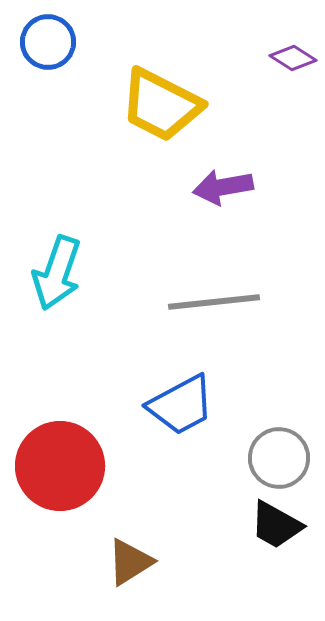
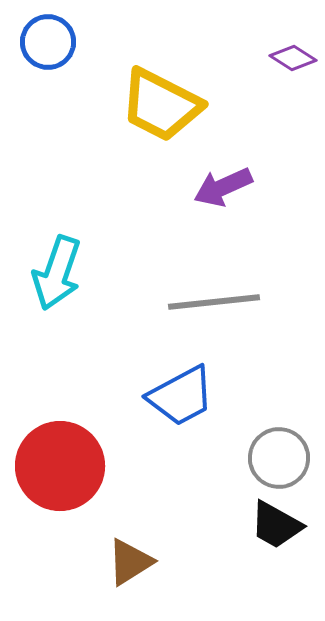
purple arrow: rotated 14 degrees counterclockwise
blue trapezoid: moved 9 px up
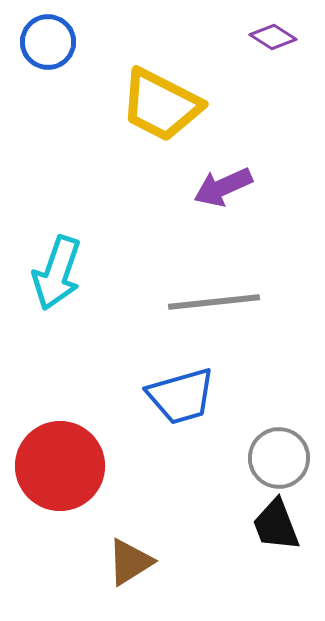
purple diamond: moved 20 px left, 21 px up
blue trapezoid: rotated 12 degrees clockwise
black trapezoid: rotated 40 degrees clockwise
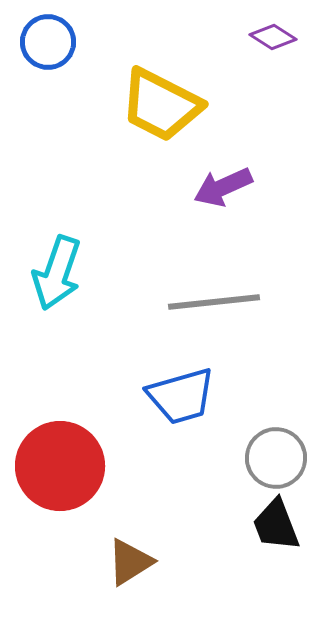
gray circle: moved 3 px left
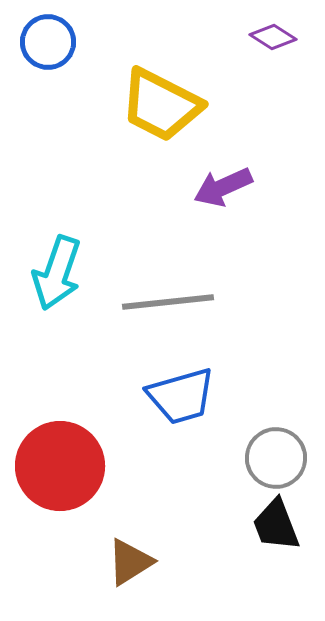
gray line: moved 46 px left
